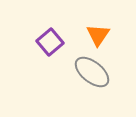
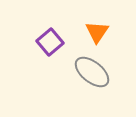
orange triangle: moved 1 px left, 3 px up
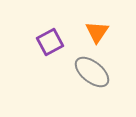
purple square: rotated 12 degrees clockwise
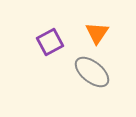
orange triangle: moved 1 px down
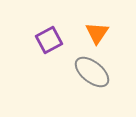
purple square: moved 1 px left, 2 px up
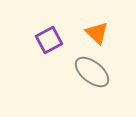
orange triangle: rotated 20 degrees counterclockwise
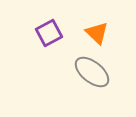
purple square: moved 7 px up
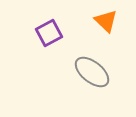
orange triangle: moved 9 px right, 12 px up
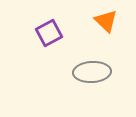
gray ellipse: rotated 42 degrees counterclockwise
